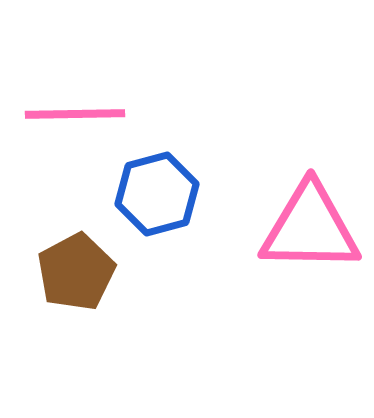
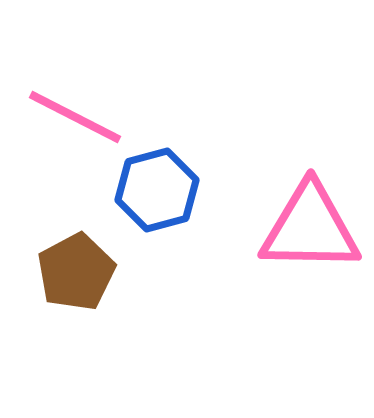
pink line: moved 3 px down; rotated 28 degrees clockwise
blue hexagon: moved 4 px up
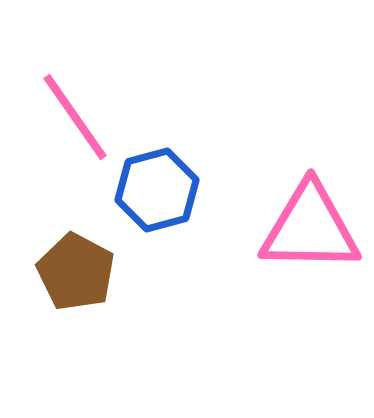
pink line: rotated 28 degrees clockwise
brown pentagon: rotated 16 degrees counterclockwise
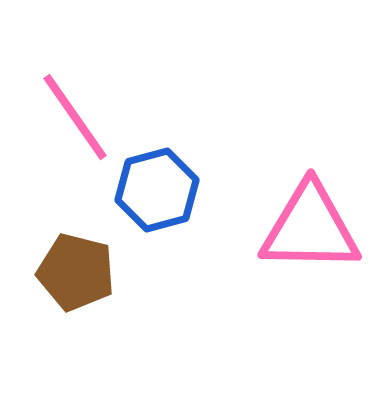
brown pentagon: rotated 14 degrees counterclockwise
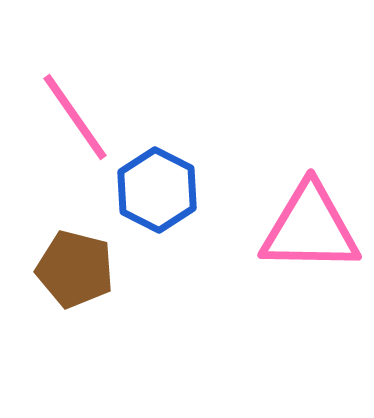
blue hexagon: rotated 18 degrees counterclockwise
brown pentagon: moved 1 px left, 3 px up
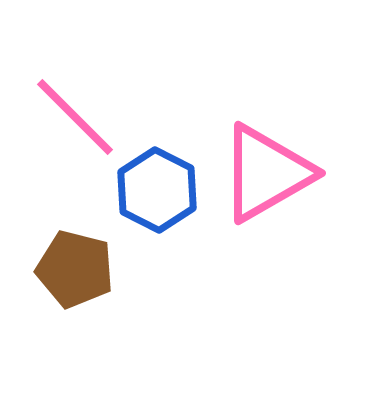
pink line: rotated 10 degrees counterclockwise
pink triangle: moved 44 px left, 55 px up; rotated 31 degrees counterclockwise
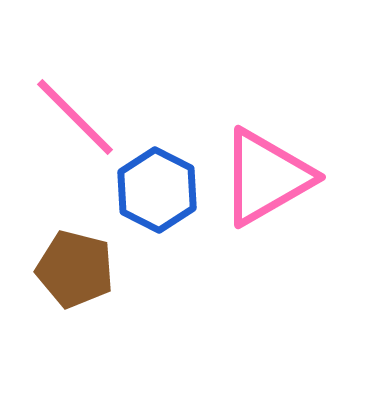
pink triangle: moved 4 px down
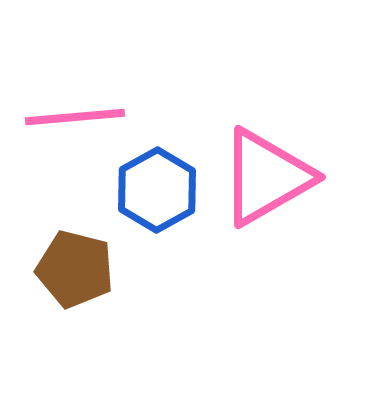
pink line: rotated 50 degrees counterclockwise
blue hexagon: rotated 4 degrees clockwise
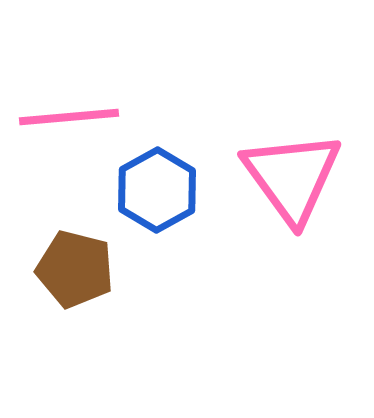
pink line: moved 6 px left
pink triangle: moved 26 px right; rotated 36 degrees counterclockwise
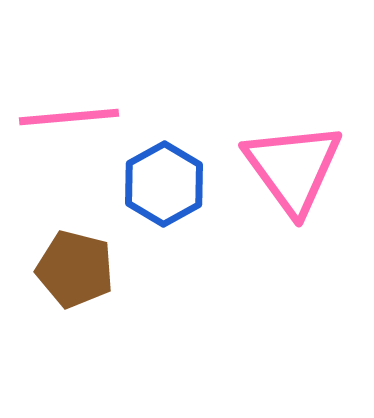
pink triangle: moved 1 px right, 9 px up
blue hexagon: moved 7 px right, 6 px up
